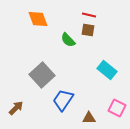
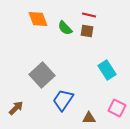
brown square: moved 1 px left, 1 px down
green semicircle: moved 3 px left, 12 px up
cyan rectangle: rotated 18 degrees clockwise
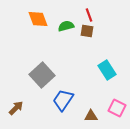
red line: rotated 56 degrees clockwise
green semicircle: moved 1 px right, 2 px up; rotated 119 degrees clockwise
brown triangle: moved 2 px right, 2 px up
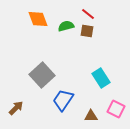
red line: moved 1 px left, 1 px up; rotated 32 degrees counterclockwise
cyan rectangle: moved 6 px left, 8 px down
pink square: moved 1 px left, 1 px down
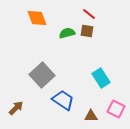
red line: moved 1 px right
orange diamond: moved 1 px left, 1 px up
green semicircle: moved 1 px right, 7 px down
blue trapezoid: rotated 90 degrees clockwise
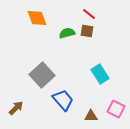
cyan rectangle: moved 1 px left, 4 px up
blue trapezoid: rotated 15 degrees clockwise
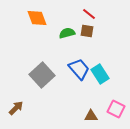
blue trapezoid: moved 16 px right, 31 px up
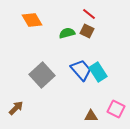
orange diamond: moved 5 px left, 2 px down; rotated 10 degrees counterclockwise
brown square: rotated 16 degrees clockwise
blue trapezoid: moved 2 px right, 1 px down
cyan rectangle: moved 2 px left, 2 px up
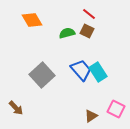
brown arrow: rotated 91 degrees clockwise
brown triangle: rotated 32 degrees counterclockwise
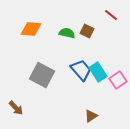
red line: moved 22 px right, 1 px down
orange diamond: moved 1 px left, 9 px down; rotated 55 degrees counterclockwise
green semicircle: rotated 28 degrees clockwise
gray square: rotated 20 degrees counterclockwise
pink square: moved 2 px right, 29 px up; rotated 30 degrees clockwise
